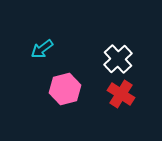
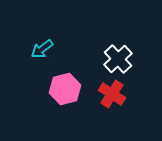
red cross: moved 9 px left
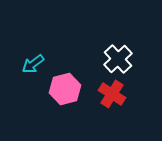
cyan arrow: moved 9 px left, 15 px down
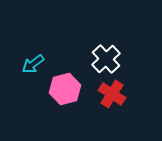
white cross: moved 12 px left
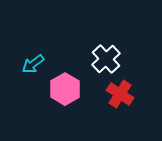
pink hexagon: rotated 16 degrees counterclockwise
red cross: moved 8 px right
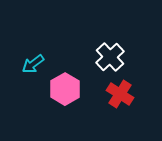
white cross: moved 4 px right, 2 px up
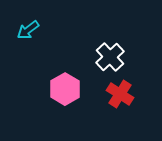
cyan arrow: moved 5 px left, 34 px up
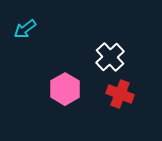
cyan arrow: moved 3 px left, 1 px up
red cross: rotated 12 degrees counterclockwise
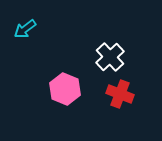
pink hexagon: rotated 8 degrees counterclockwise
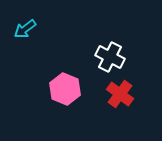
white cross: rotated 20 degrees counterclockwise
red cross: rotated 16 degrees clockwise
